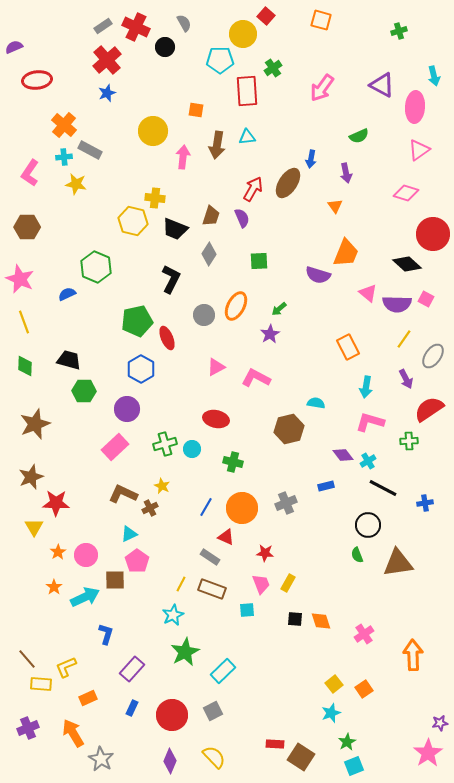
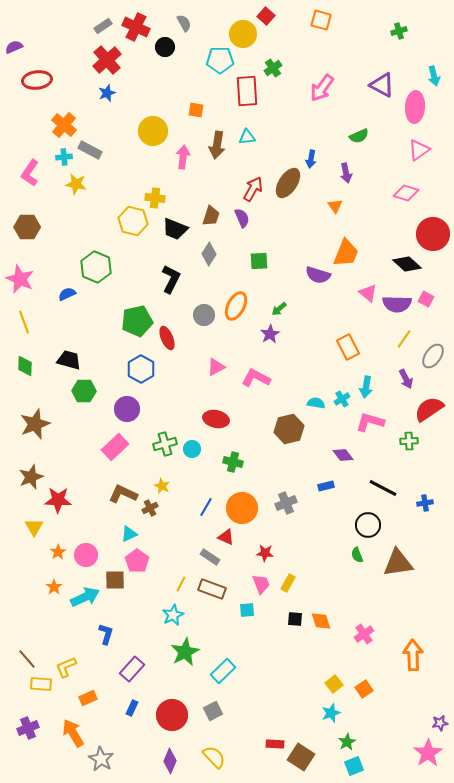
cyan cross at (368, 461): moved 26 px left, 62 px up
red star at (56, 503): moved 2 px right, 3 px up
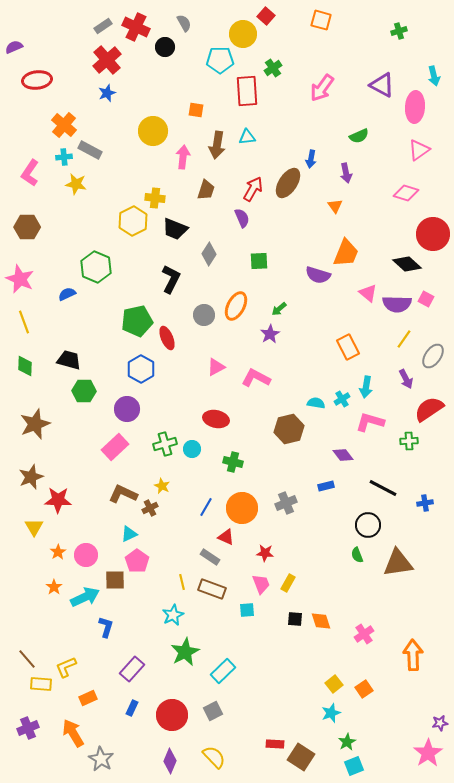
brown trapezoid at (211, 216): moved 5 px left, 26 px up
yellow hexagon at (133, 221): rotated 20 degrees clockwise
yellow line at (181, 584): moved 1 px right, 2 px up; rotated 42 degrees counterclockwise
blue L-shape at (106, 634): moved 7 px up
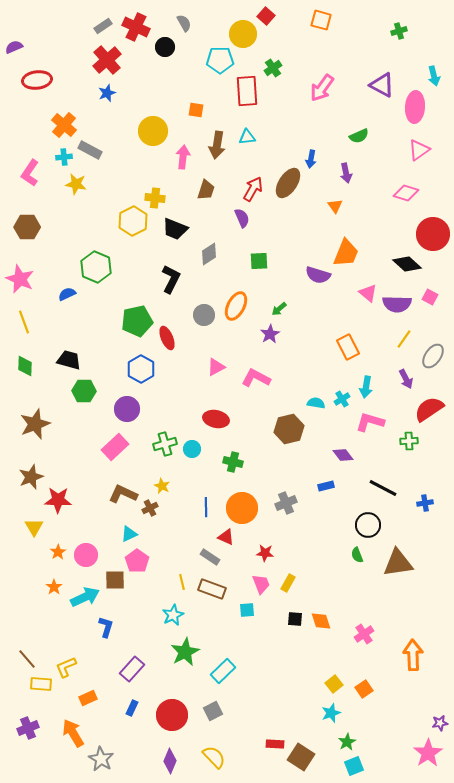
gray diamond at (209, 254): rotated 25 degrees clockwise
pink square at (426, 299): moved 4 px right, 2 px up
blue line at (206, 507): rotated 30 degrees counterclockwise
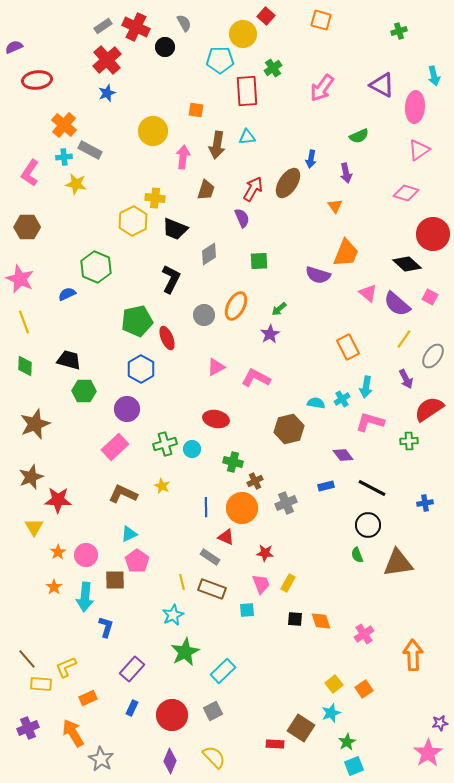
purple semicircle at (397, 304): rotated 40 degrees clockwise
black line at (383, 488): moved 11 px left
brown cross at (150, 508): moved 105 px right, 27 px up
cyan arrow at (85, 597): rotated 120 degrees clockwise
brown square at (301, 757): moved 29 px up
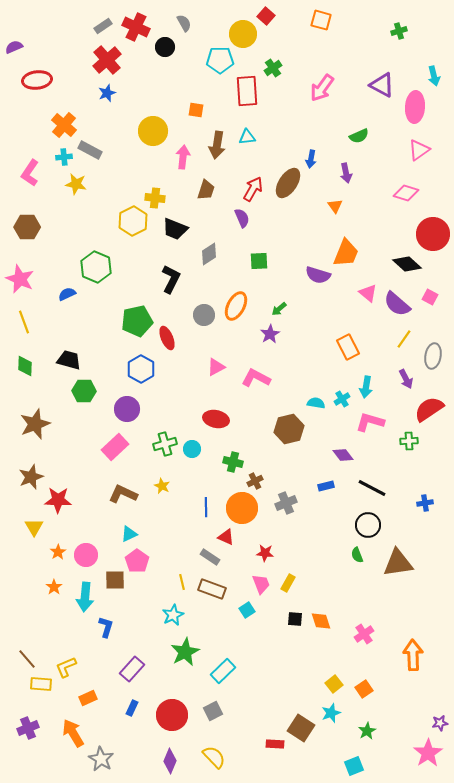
gray ellipse at (433, 356): rotated 25 degrees counterclockwise
cyan square at (247, 610): rotated 28 degrees counterclockwise
green star at (347, 742): moved 20 px right, 11 px up
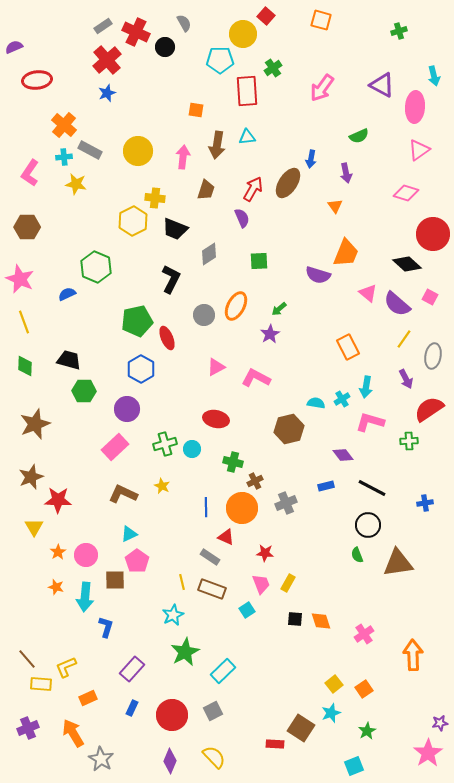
red cross at (136, 27): moved 5 px down
yellow circle at (153, 131): moved 15 px left, 20 px down
orange star at (54, 587): moved 2 px right; rotated 21 degrees counterclockwise
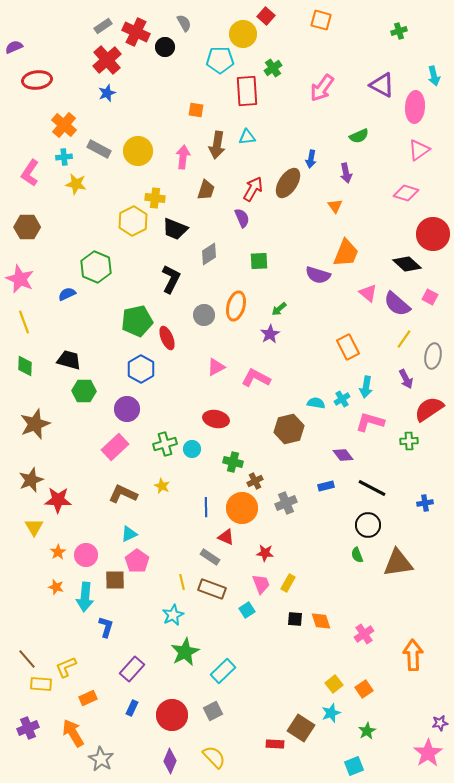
gray rectangle at (90, 150): moved 9 px right, 1 px up
orange ellipse at (236, 306): rotated 12 degrees counterclockwise
brown star at (31, 477): moved 3 px down
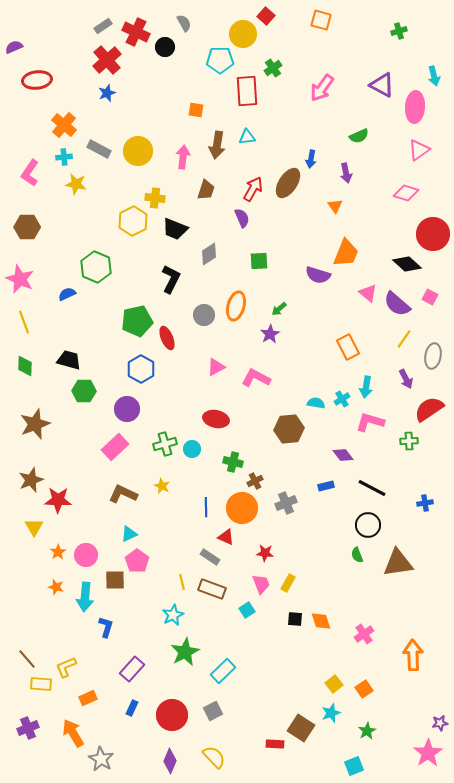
brown hexagon at (289, 429): rotated 8 degrees clockwise
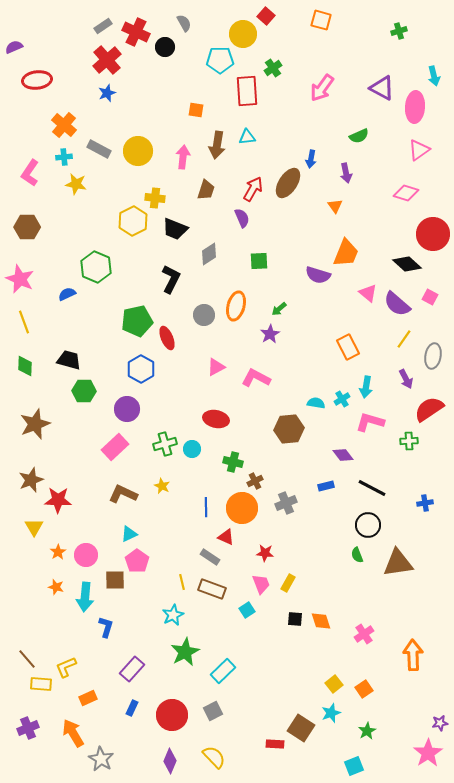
purple triangle at (382, 85): moved 3 px down
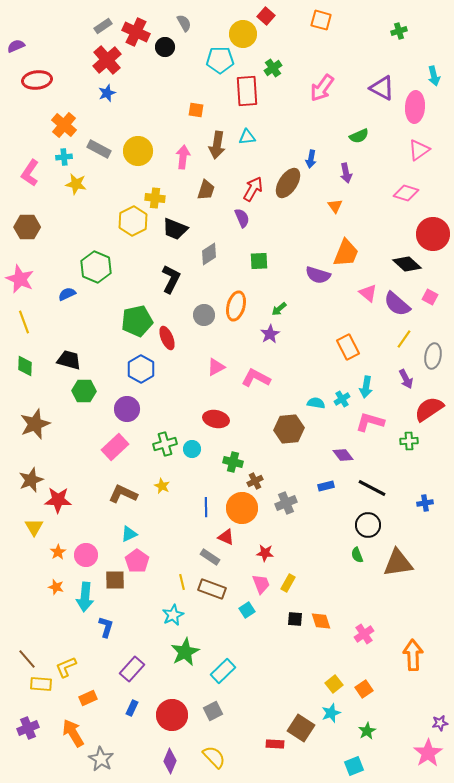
purple semicircle at (14, 47): moved 2 px right, 1 px up
